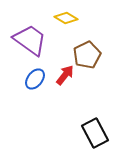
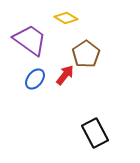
brown pentagon: moved 1 px left, 1 px up; rotated 8 degrees counterclockwise
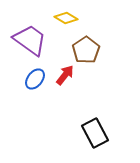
brown pentagon: moved 4 px up
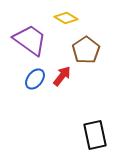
red arrow: moved 3 px left, 1 px down
black rectangle: moved 2 px down; rotated 16 degrees clockwise
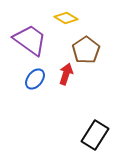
red arrow: moved 4 px right, 2 px up; rotated 20 degrees counterclockwise
black rectangle: rotated 44 degrees clockwise
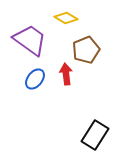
brown pentagon: rotated 12 degrees clockwise
red arrow: rotated 25 degrees counterclockwise
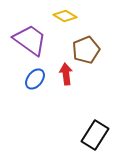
yellow diamond: moved 1 px left, 2 px up
